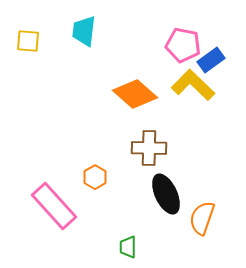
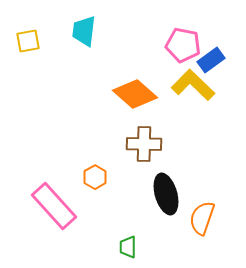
yellow square: rotated 15 degrees counterclockwise
brown cross: moved 5 px left, 4 px up
black ellipse: rotated 9 degrees clockwise
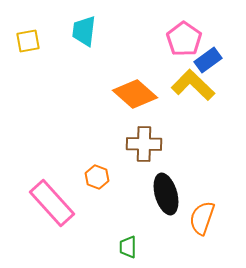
pink pentagon: moved 1 px right, 6 px up; rotated 24 degrees clockwise
blue rectangle: moved 3 px left
orange hexagon: moved 2 px right; rotated 10 degrees counterclockwise
pink rectangle: moved 2 px left, 3 px up
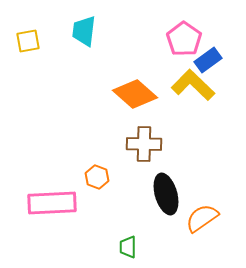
pink rectangle: rotated 51 degrees counterclockwise
orange semicircle: rotated 36 degrees clockwise
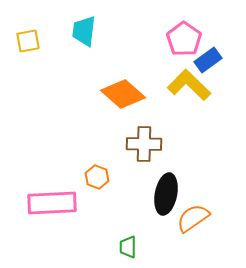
yellow L-shape: moved 4 px left
orange diamond: moved 12 px left
black ellipse: rotated 27 degrees clockwise
orange semicircle: moved 9 px left
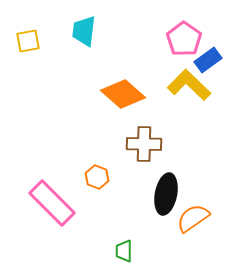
pink rectangle: rotated 48 degrees clockwise
green trapezoid: moved 4 px left, 4 px down
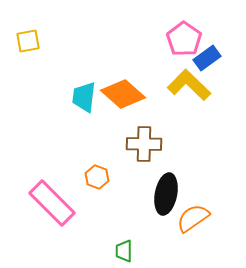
cyan trapezoid: moved 66 px down
blue rectangle: moved 1 px left, 2 px up
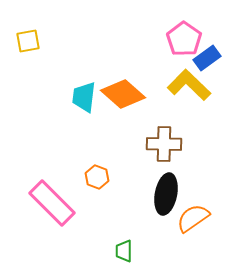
brown cross: moved 20 px right
